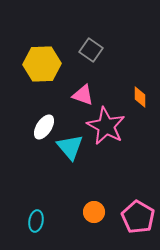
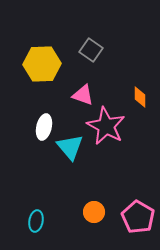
white ellipse: rotated 20 degrees counterclockwise
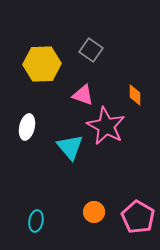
orange diamond: moved 5 px left, 2 px up
white ellipse: moved 17 px left
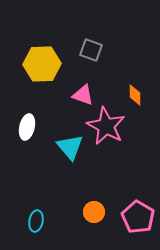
gray square: rotated 15 degrees counterclockwise
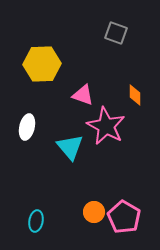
gray square: moved 25 px right, 17 px up
pink pentagon: moved 14 px left
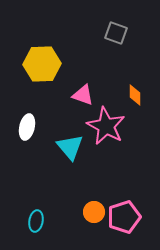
pink pentagon: rotated 24 degrees clockwise
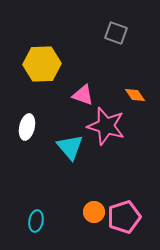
orange diamond: rotated 35 degrees counterclockwise
pink star: rotated 12 degrees counterclockwise
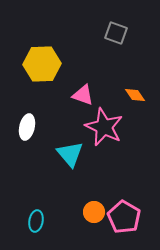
pink star: moved 2 px left, 1 px down; rotated 9 degrees clockwise
cyan triangle: moved 7 px down
pink pentagon: rotated 24 degrees counterclockwise
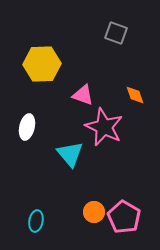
orange diamond: rotated 15 degrees clockwise
